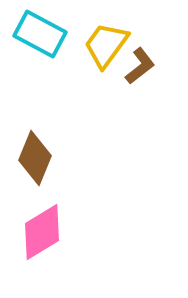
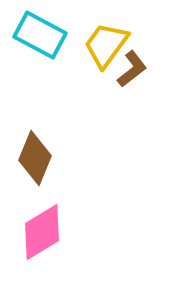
cyan rectangle: moved 1 px down
brown L-shape: moved 8 px left, 3 px down
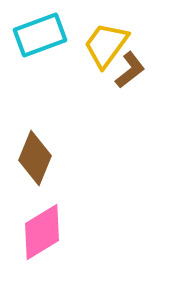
cyan rectangle: rotated 48 degrees counterclockwise
brown L-shape: moved 2 px left, 1 px down
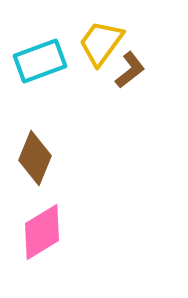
cyan rectangle: moved 26 px down
yellow trapezoid: moved 5 px left, 2 px up
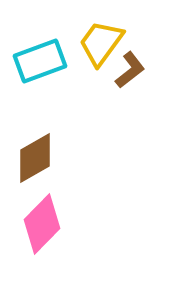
brown diamond: rotated 38 degrees clockwise
pink diamond: moved 8 px up; rotated 14 degrees counterclockwise
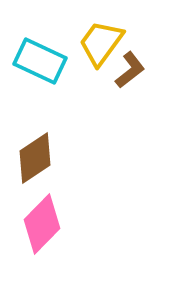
cyan rectangle: rotated 45 degrees clockwise
brown diamond: rotated 4 degrees counterclockwise
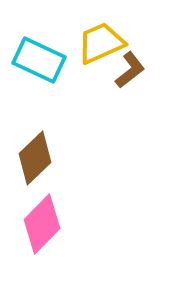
yellow trapezoid: rotated 30 degrees clockwise
cyan rectangle: moved 1 px left, 1 px up
brown diamond: rotated 10 degrees counterclockwise
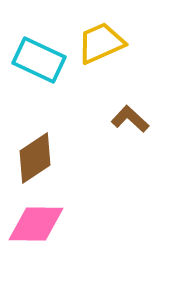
brown L-shape: moved 49 px down; rotated 99 degrees counterclockwise
brown diamond: rotated 10 degrees clockwise
pink diamond: moved 6 px left; rotated 46 degrees clockwise
